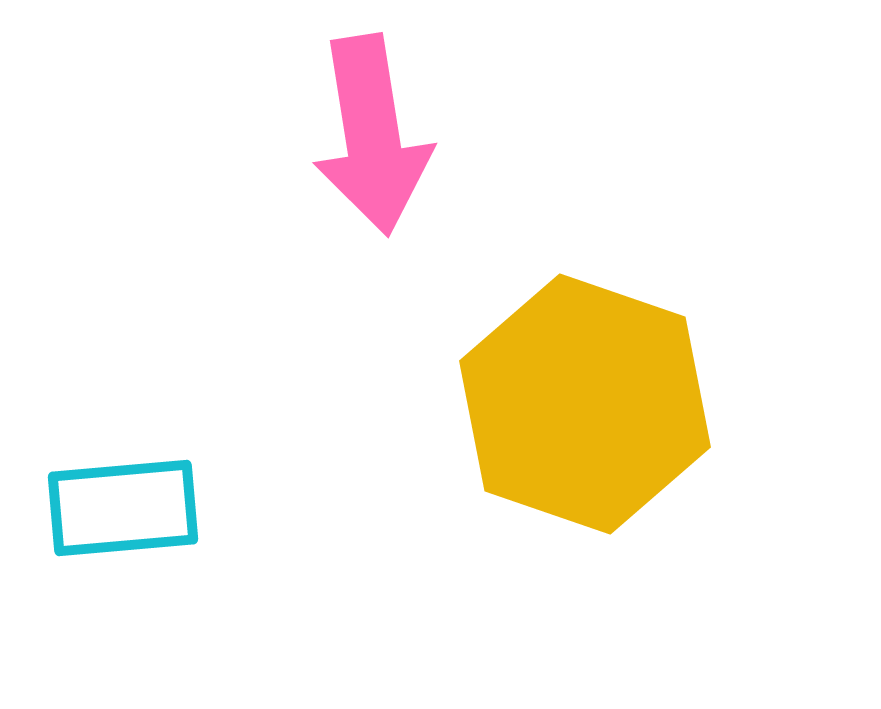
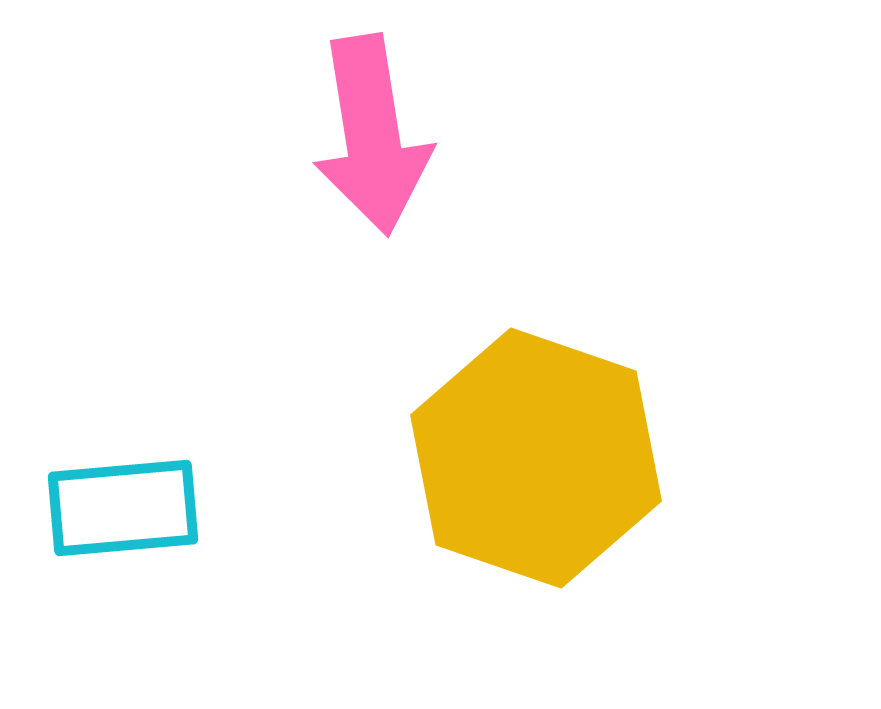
yellow hexagon: moved 49 px left, 54 px down
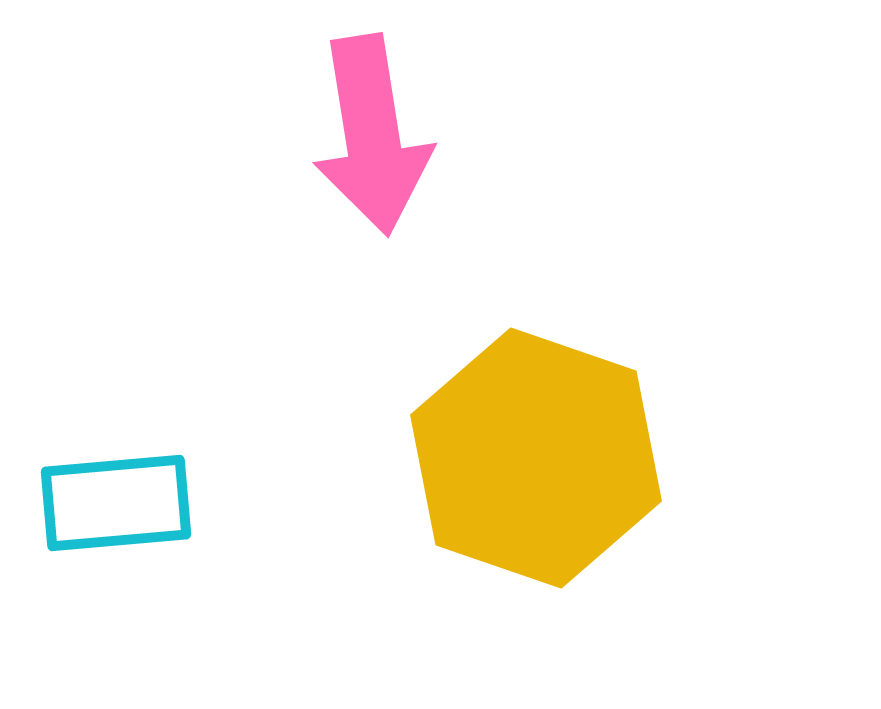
cyan rectangle: moved 7 px left, 5 px up
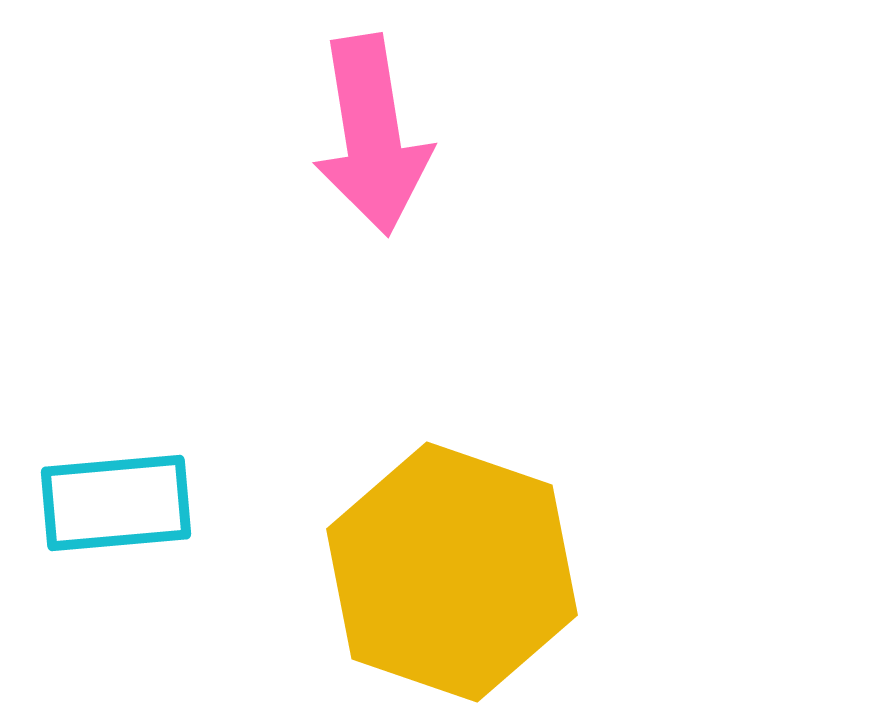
yellow hexagon: moved 84 px left, 114 px down
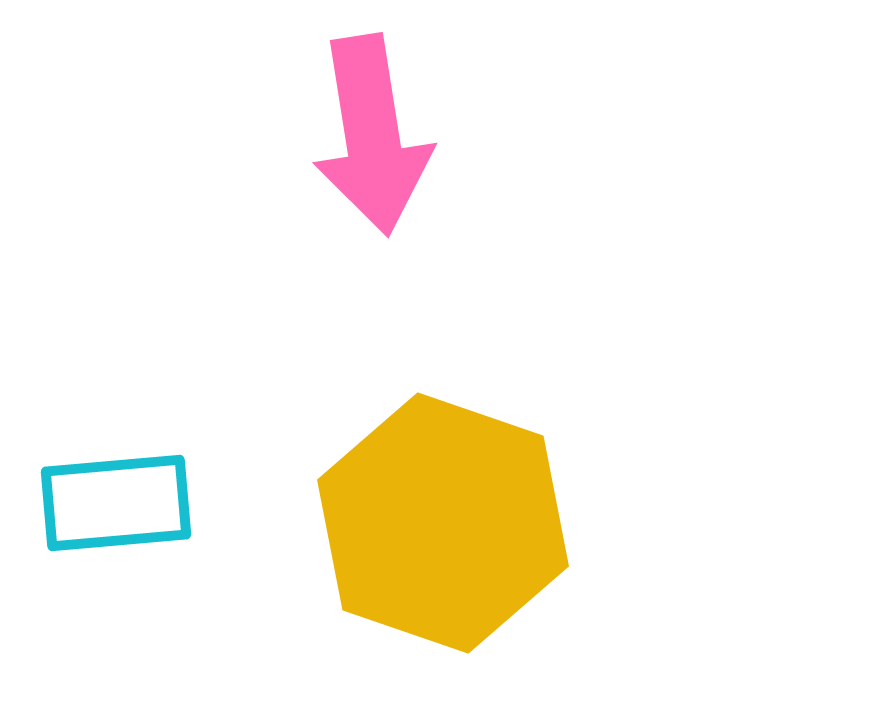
yellow hexagon: moved 9 px left, 49 px up
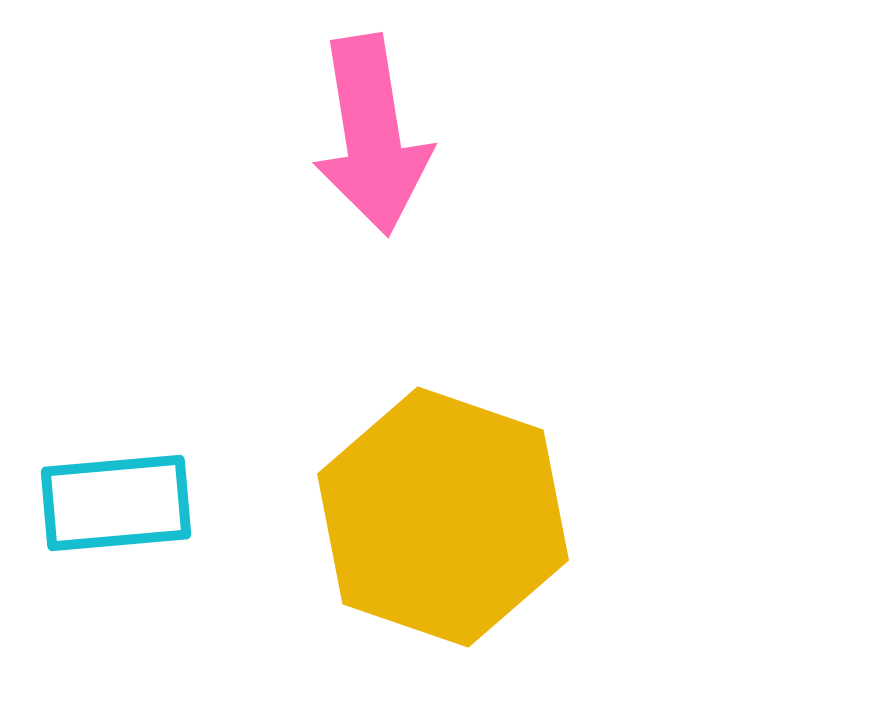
yellow hexagon: moved 6 px up
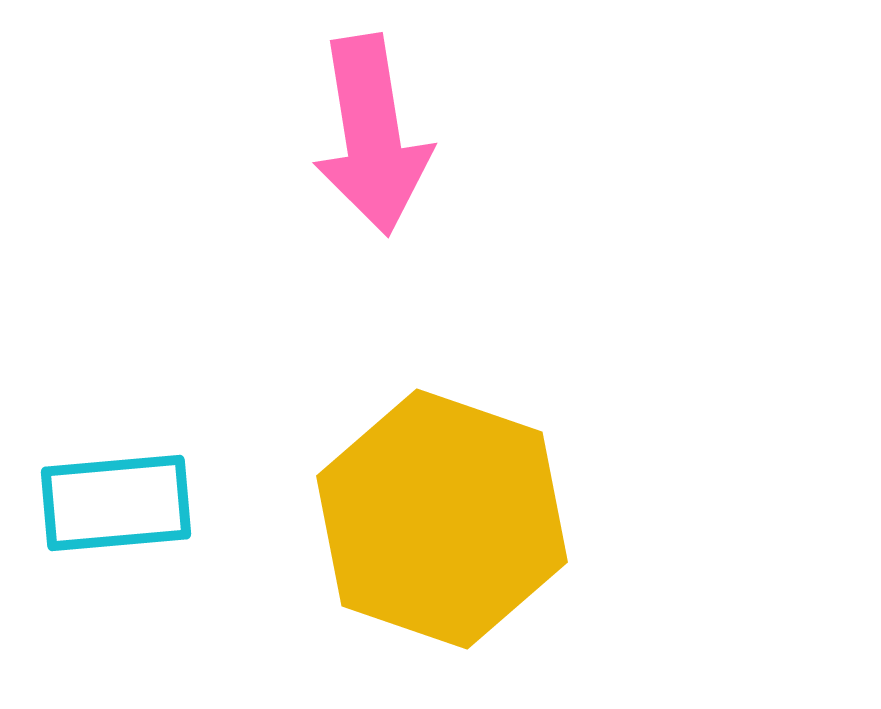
yellow hexagon: moved 1 px left, 2 px down
